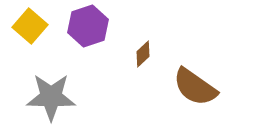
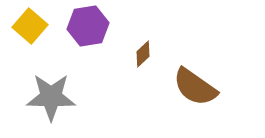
purple hexagon: rotated 9 degrees clockwise
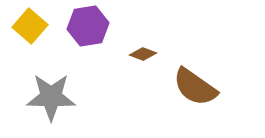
brown diamond: rotated 64 degrees clockwise
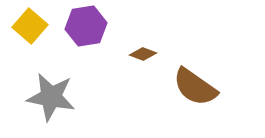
purple hexagon: moved 2 px left
gray star: rotated 9 degrees clockwise
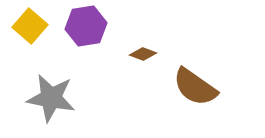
gray star: moved 1 px down
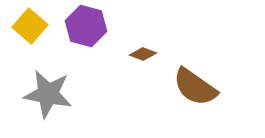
purple hexagon: rotated 24 degrees clockwise
gray star: moved 3 px left, 4 px up
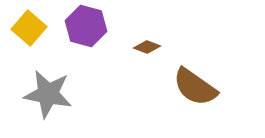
yellow square: moved 1 px left, 2 px down
brown diamond: moved 4 px right, 7 px up
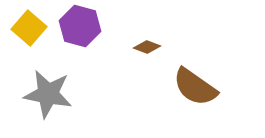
purple hexagon: moved 6 px left
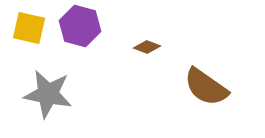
yellow square: rotated 28 degrees counterclockwise
brown semicircle: moved 11 px right
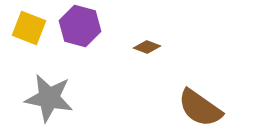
yellow square: rotated 8 degrees clockwise
brown semicircle: moved 6 px left, 21 px down
gray star: moved 1 px right, 4 px down
